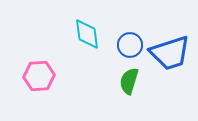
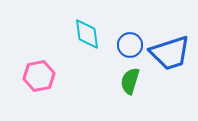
pink hexagon: rotated 8 degrees counterclockwise
green semicircle: moved 1 px right
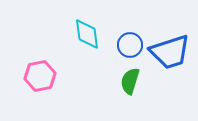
blue trapezoid: moved 1 px up
pink hexagon: moved 1 px right
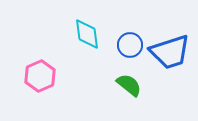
pink hexagon: rotated 12 degrees counterclockwise
green semicircle: moved 1 px left, 4 px down; rotated 112 degrees clockwise
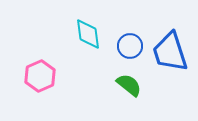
cyan diamond: moved 1 px right
blue circle: moved 1 px down
blue trapezoid: rotated 90 degrees clockwise
